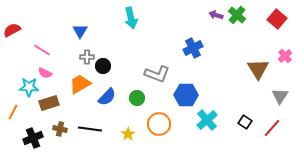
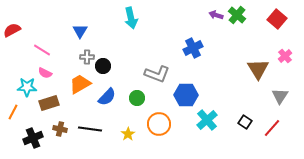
cyan star: moved 2 px left
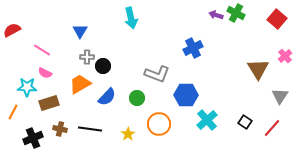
green cross: moved 1 px left, 2 px up; rotated 12 degrees counterclockwise
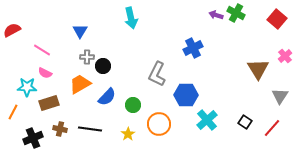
gray L-shape: rotated 95 degrees clockwise
green circle: moved 4 px left, 7 px down
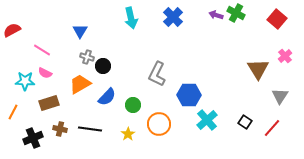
blue cross: moved 20 px left, 31 px up; rotated 18 degrees counterclockwise
gray cross: rotated 16 degrees clockwise
cyan star: moved 2 px left, 6 px up
blue hexagon: moved 3 px right
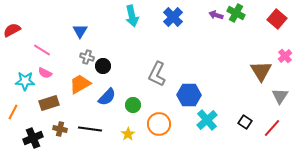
cyan arrow: moved 1 px right, 2 px up
brown triangle: moved 3 px right, 2 px down
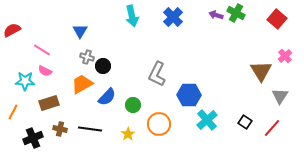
pink semicircle: moved 2 px up
orange trapezoid: moved 2 px right
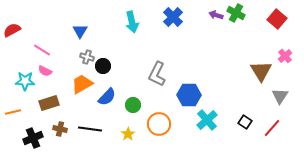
cyan arrow: moved 6 px down
orange line: rotated 49 degrees clockwise
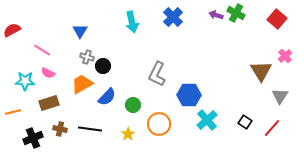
pink semicircle: moved 3 px right, 2 px down
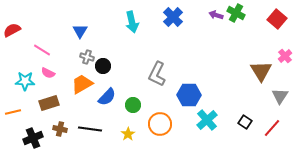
orange circle: moved 1 px right
